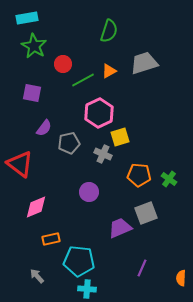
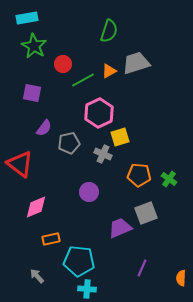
gray trapezoid: moved 8 px left
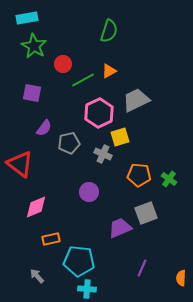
gray trapezoid: moved 37 px down; rotated 8 degrees counterclockwise
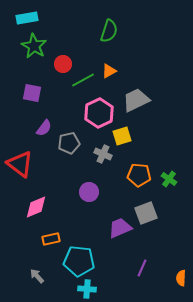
yellow square: moved 2 px right, 1 px up
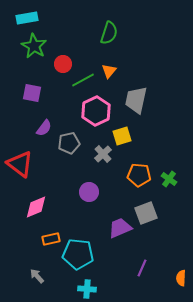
green semicircle: moved 2 px down
orange triangle: rotated 21 degrees counterclockwise
gray trapezoid: rotated 52 degrees counterclockwise
pink hexagon: moved 3 px left, 2 px up
gray cross: rotated 24 degrees clockwise
cyan pentagon: moved 1 px left, 7 px up
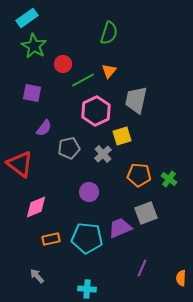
cyan rectangle: rotated 25 degrees counterclockwise
gray pentagon: moved 5 px down
cyan pentagon: moved 9 px right, 16 px up
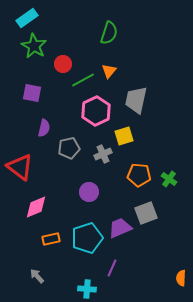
purple semicircle: rotated 24 degrees counterclockwise
yellow square: moved 2 px right
gray cross: rotated 18 degrees clockwise
red triangle: moved 3 px down
cyan pentagon: rotated 24 degrees counterclockwise
purple line: moved 30 px left
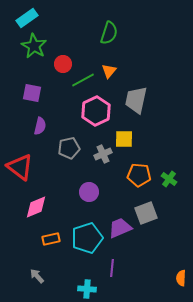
purple semicircle: moved 4 px left, 2 px up
yellow square: moved 3 px down; rotated 18 degrees clockwise
purple line: rotated 18 degrees counterclockwise
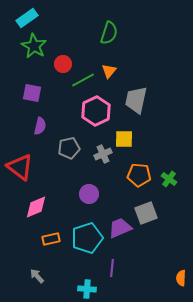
purple circle: moved 2 px down
